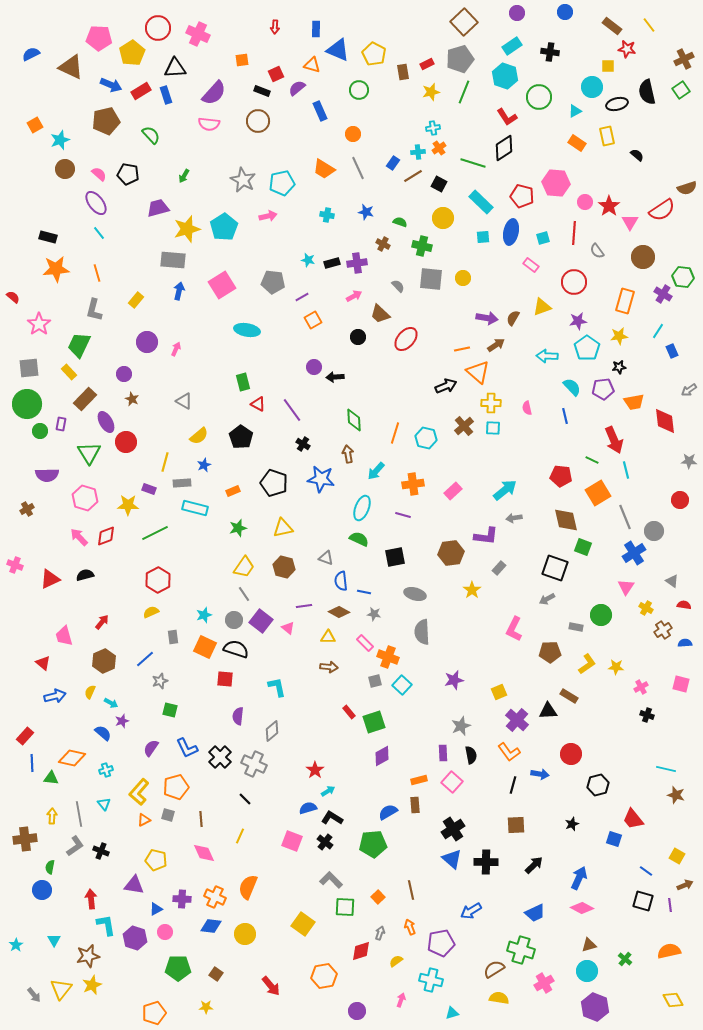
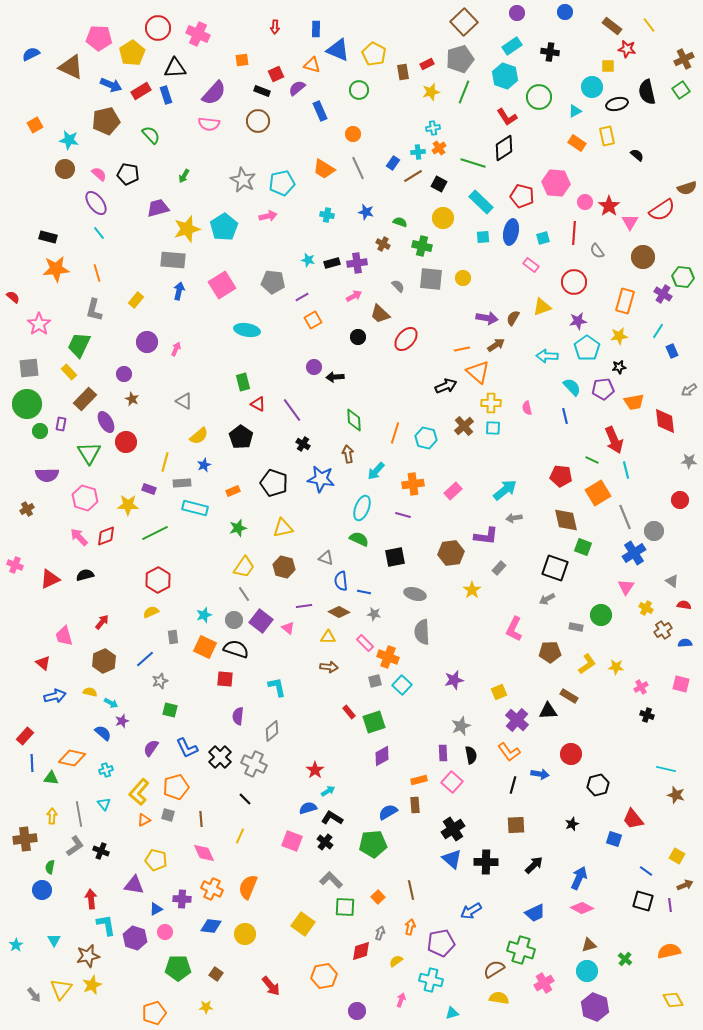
cyan star at (60, 140): moved 9 px right; rotated 30 degrees clockwise
yellow semicircle at (90, 692): rotated 80 degrees clockwise
orange cross at (215, 897): moved 3 px left, 8 px up
orange arrow at (410, 927): rotated 35 degrees clockwise
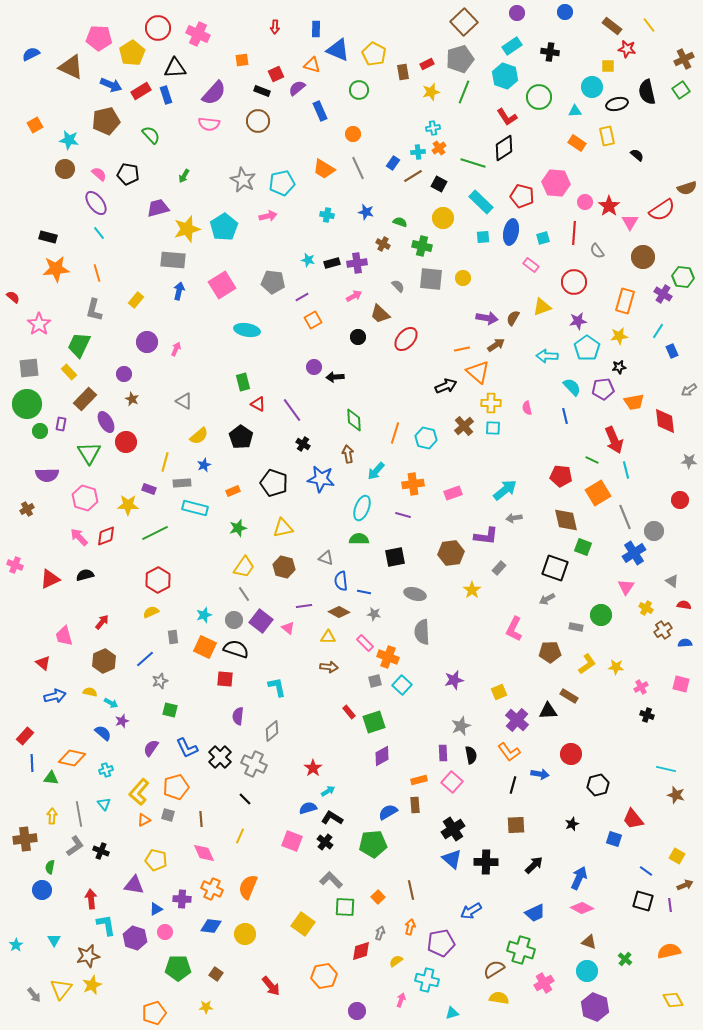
cyan triangle at (575, 111): rotated 24 degrees clockwise
pink rectangle at (453, 491): moved 2 px down; rotated 24 degrees clockwise
green semicircle at (359, 539): rotated 24 degrees counterclockwise
red star at (315, 770): moved 2 px left, 2 px up
brown triangle at (589, 945): moved 3 px up; rotated 35 degrees clockwise
cyan cross at (431, 980): moved 4 px left
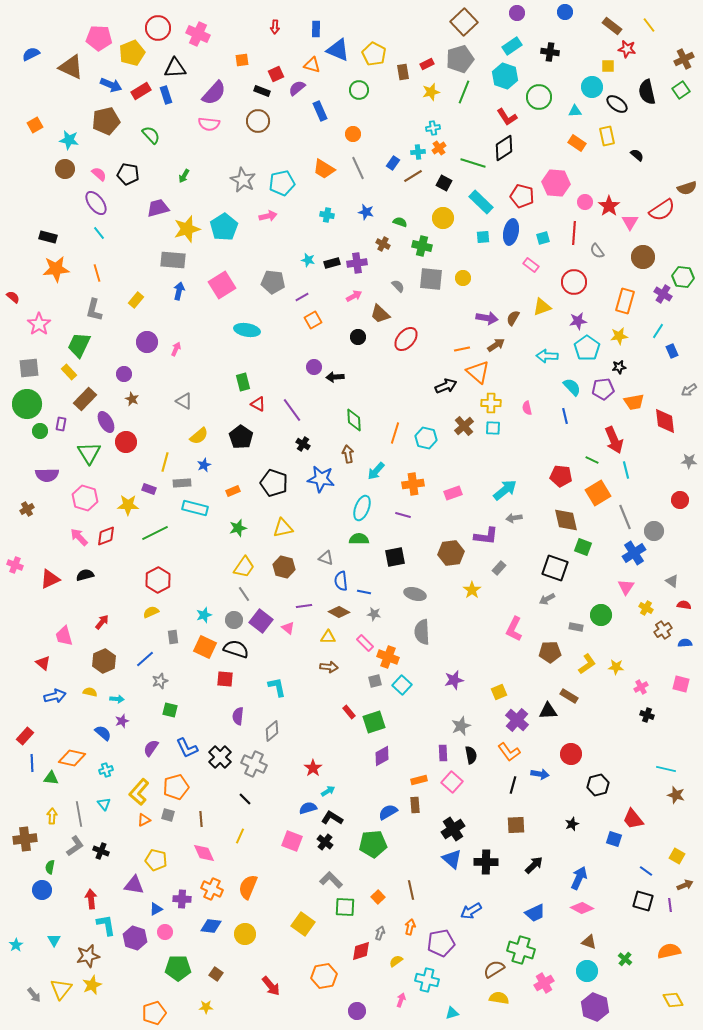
yellow pentagon at (132, 53): rotated 10 degrees clockwise
black ellipse at (617, 104): rotated 50 degrees clockwise
black square at (439, 184): moved 5 px right, 1 px up
cyan arrow at (111, 703): moved 6 px right, 4 px up; rotated 24 degrees counterclockwise
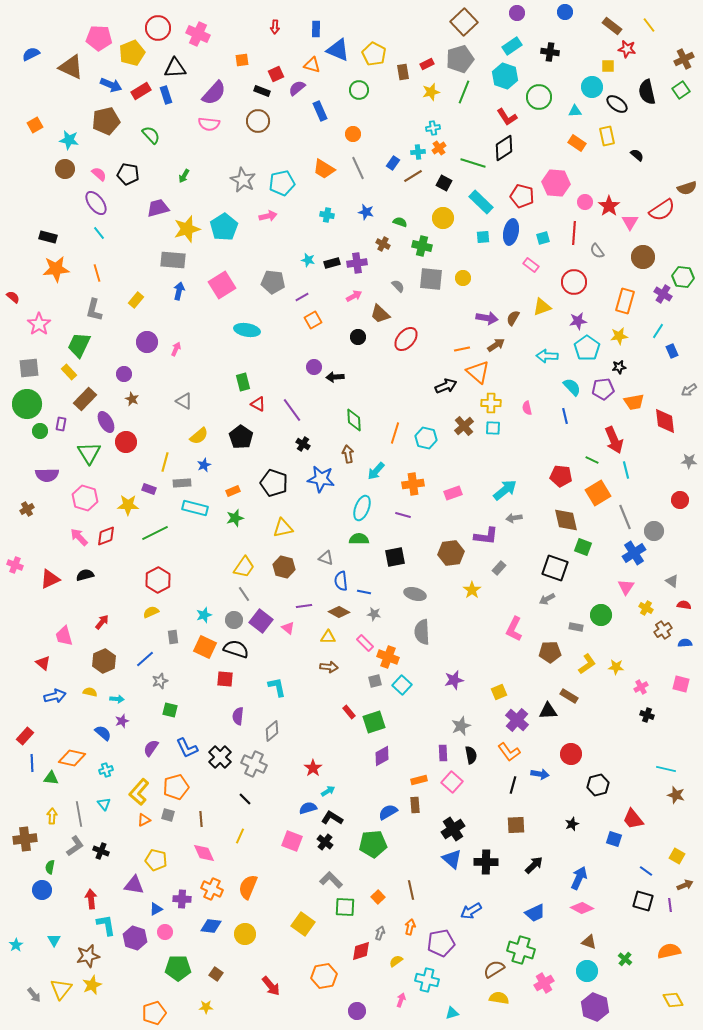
green star at (238, 528): moved 3 px left, 10 px up
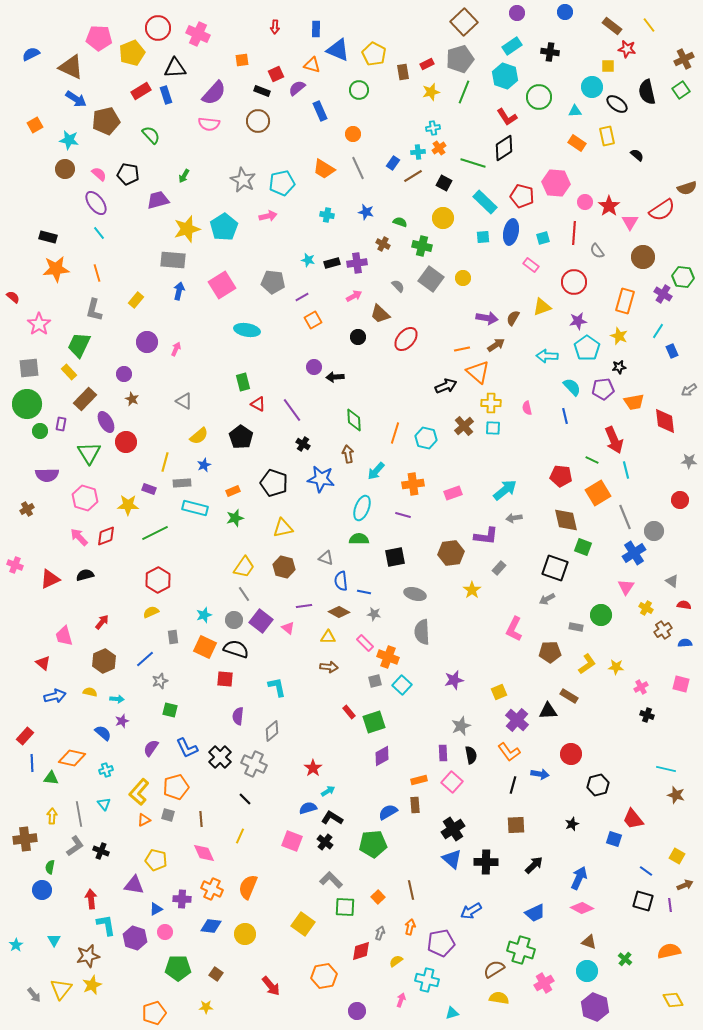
blue arrow at (111, 85): moved 35 px left, 14 px down; rotated 10 degrees clockwise
cyan rectangle at (481, 202): moved 4 px right
purple trapezoid at (158, 208): moved 8 px up
gray square at (431, 279): rotated 30 degrees clockwise
yellow star at (619, 336): rotated 30 degrees clockwise
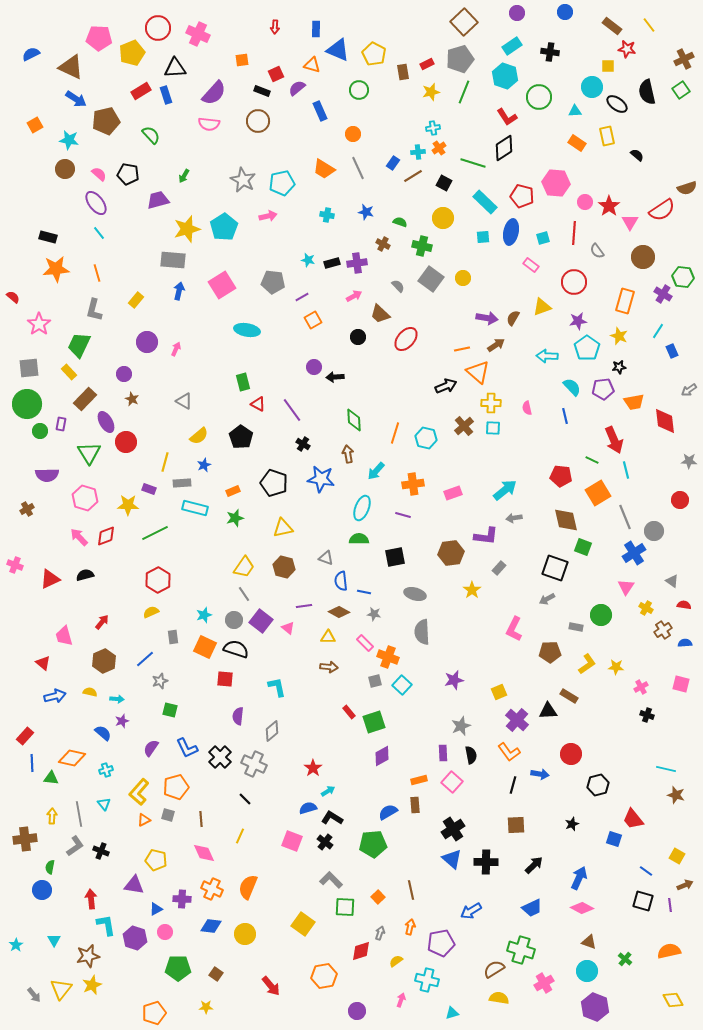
blue trapezoid at (535, 913): moved 3 px left, 5 px up
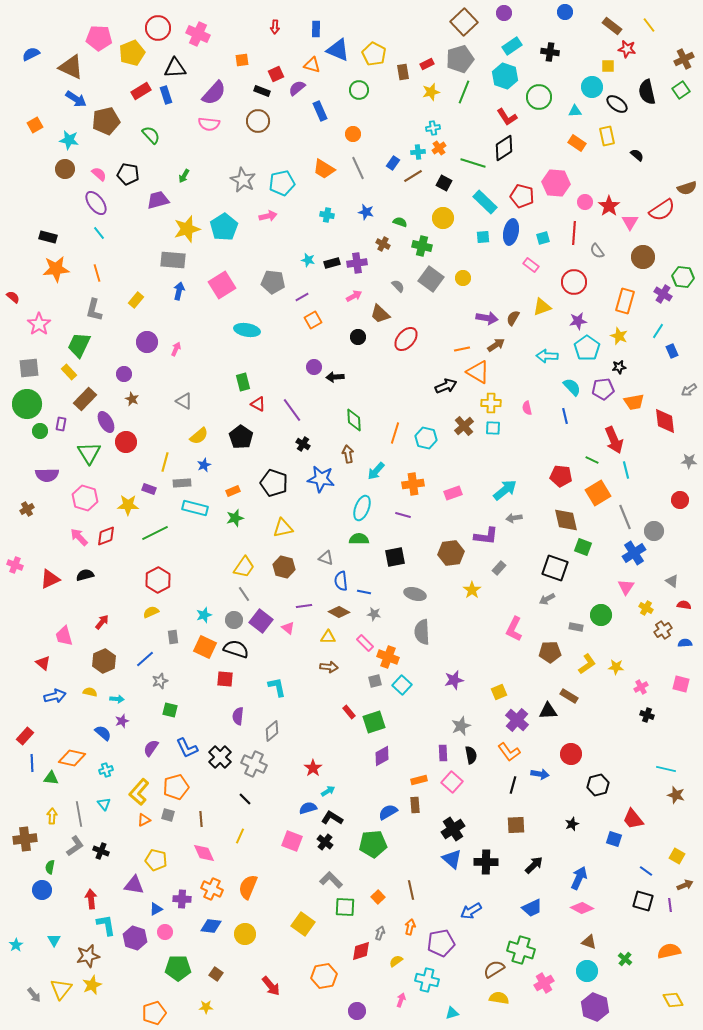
purple circle at (517, 13): moved 13 px left
orange triangle at (478, 372): rotated 10 degrees counterclockwise
